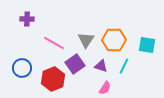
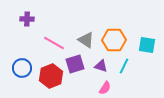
gray triangle: rotated 30 degrees counterclockwise
purple square: rotated 18 degrees clockwise
red hexagon: moved 2 px left, 3 px up
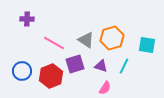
orange hexagon: moved 2 px left, 2 px up; rotated 15 degrees counterclockwise
blue circle: moved 3 px down
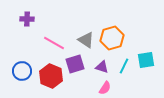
cyan square: moved 1 px left, 15 px down; rotated 18 degrees counterclockwise
purple triangle: moved 1 px right, 1 px down
red hexagon: rotated 15 degrees counterclockwise
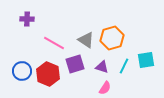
red hexagon: moved 3 px left, 2 px up
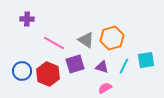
pink semicircle: rotated 152 degrees counterclockwise
